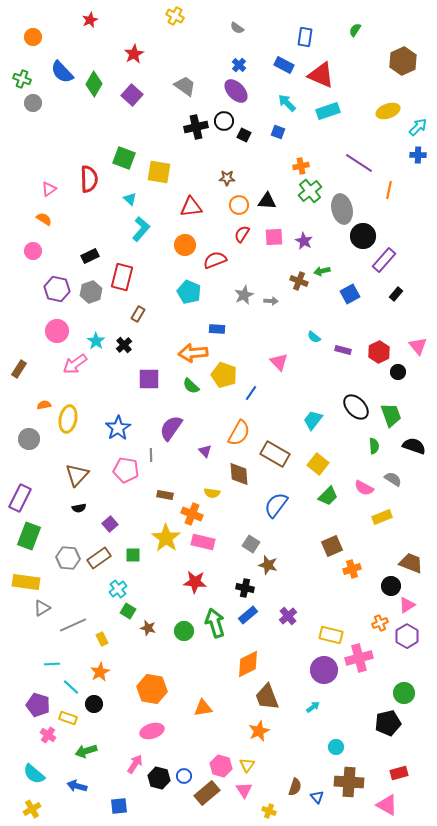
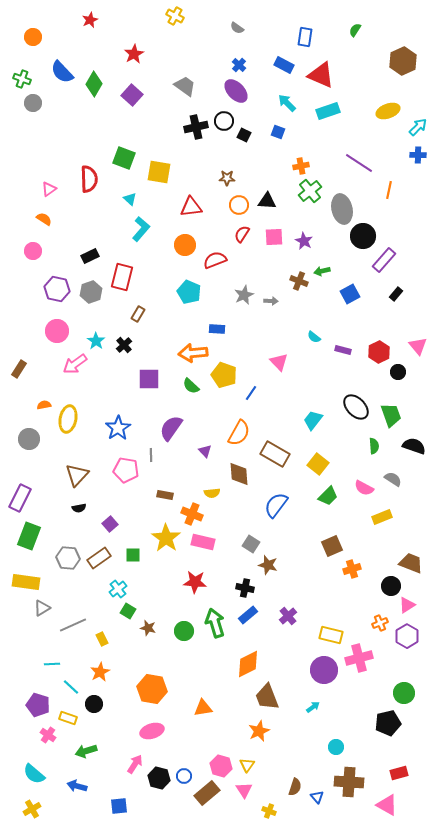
yellow semicircle at (212, 493): rotated 14 degrees counterclockwise
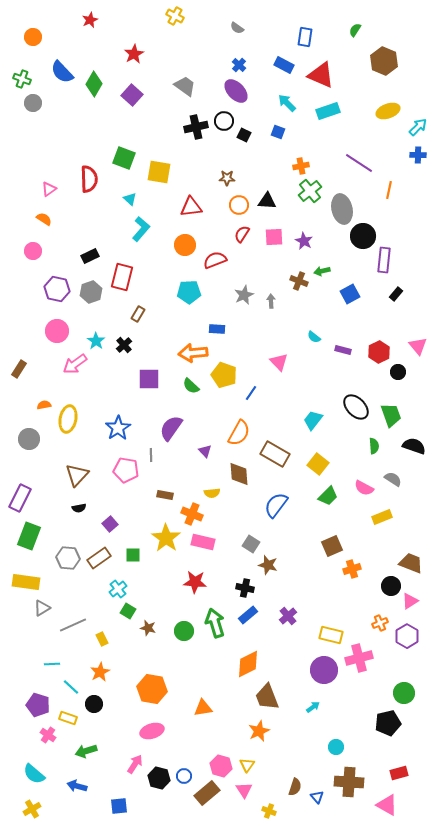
brown hexagon at (403, 61): moved 19 px left; rotated 12 degrees counterclockwise
purple rectangle at (384, 260): rotated 35 degrees counterclockwise
cyan pentagon at (189, 292): rotated 25 degrees counterclockwise
gray arrow at (271, 301): rotated 96 degrees counterclockwise
pink triangle at (407, 605): moved 3 px right, 4 px up
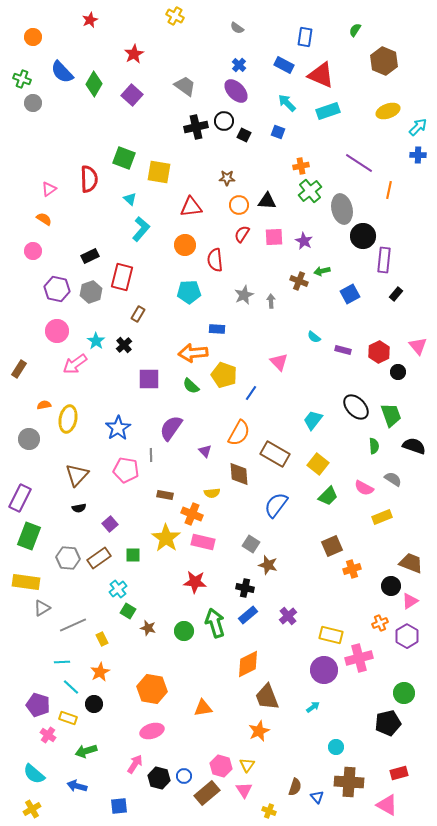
red semicircle at (215, 260): rotated 75 degrees counterclockwise
cyan line at (52, 664): moved 10 px right, 2 px up
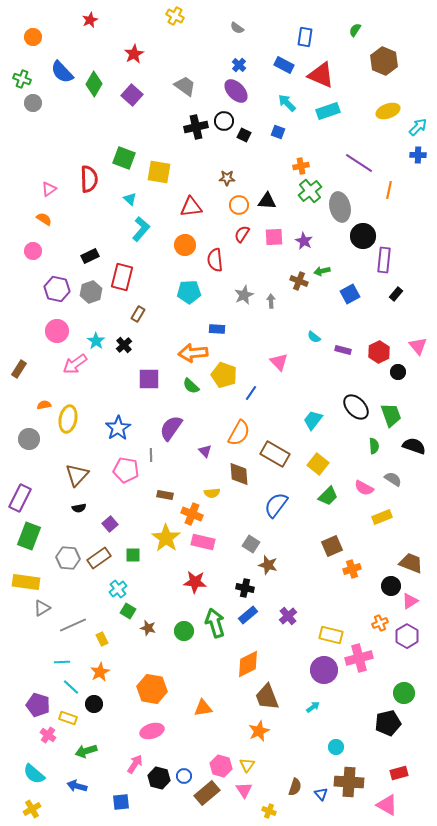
gray ellipse at (342, 209): moved 2 px left, 2 px up
blue triangle at (317, 797): moved 4 px right, 3 px up
blue square at (119, 806): moved 2 px right, 4 px up
